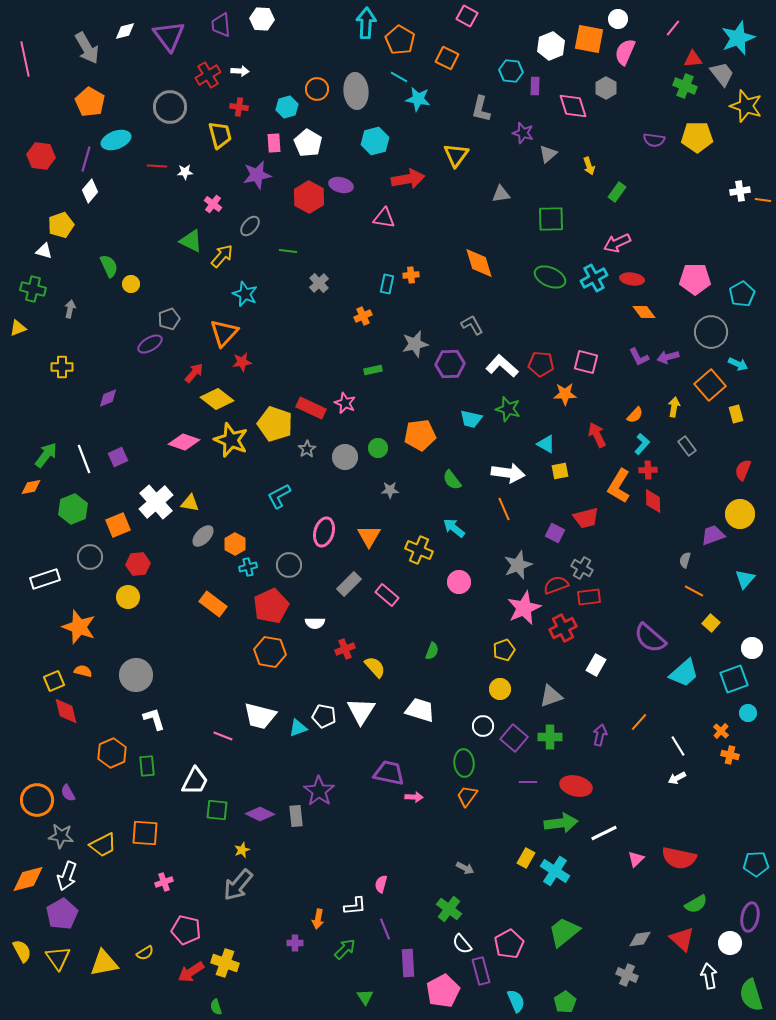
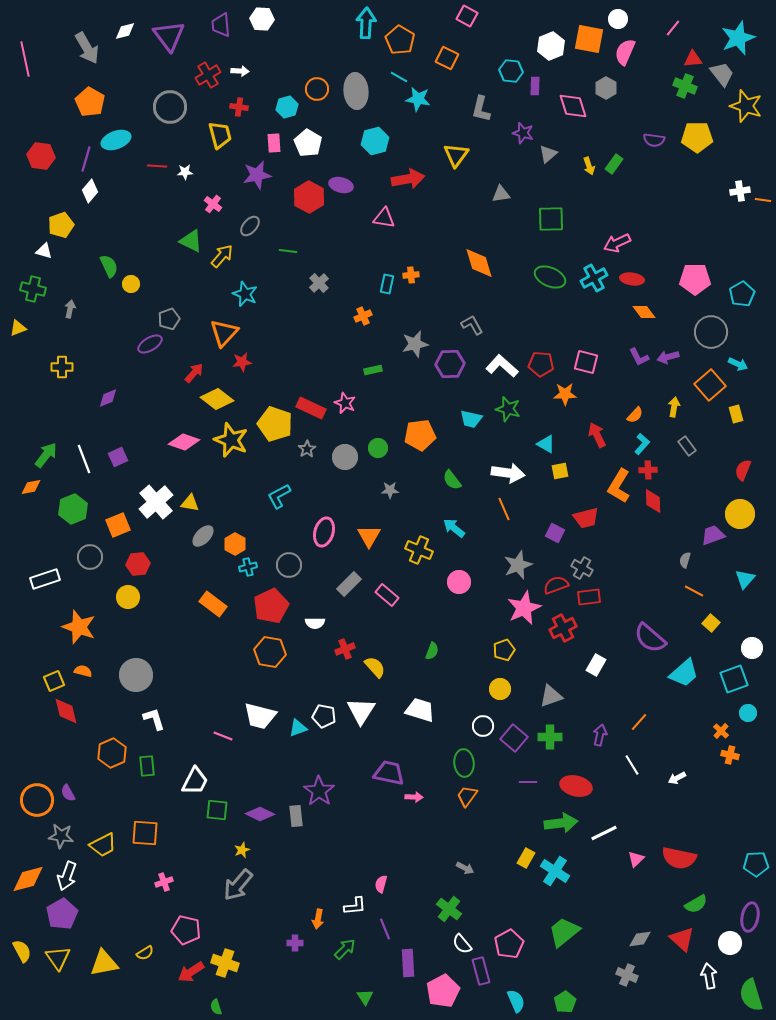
green rectangle at (617, 192): moved 3 px left, 28 px up
white line at (678, 746): moved 46 px left, 19 px down
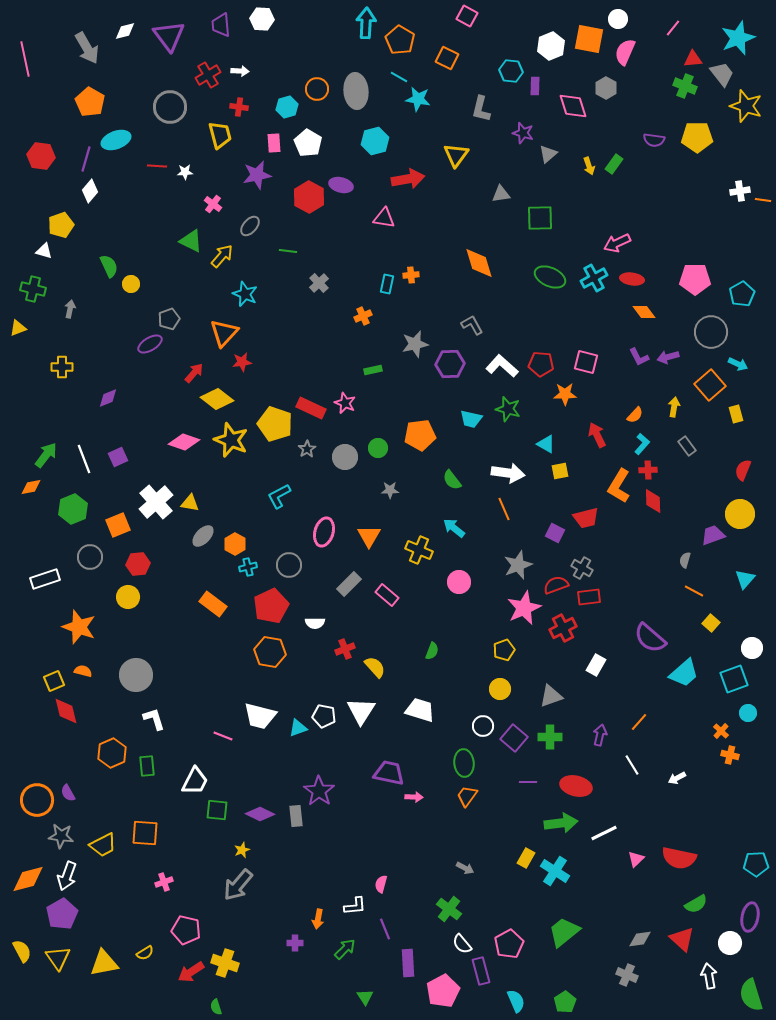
green square at (551, 219): moved 11 px left, 1 px up
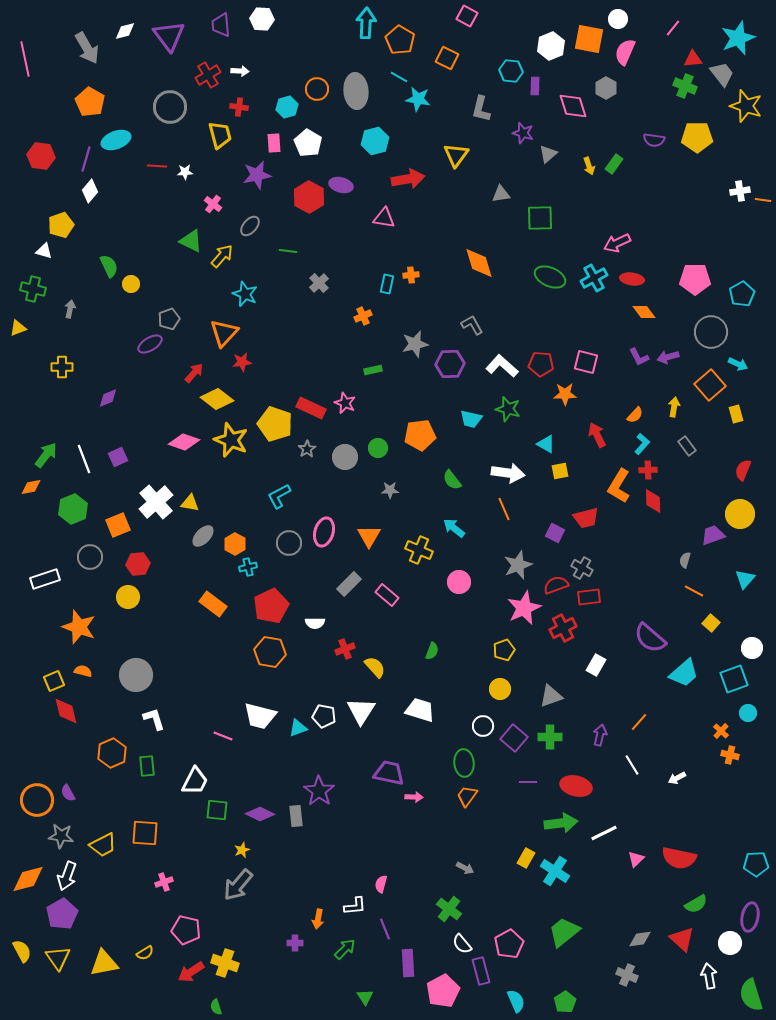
gray circle at (289, 565): moved 22 px up
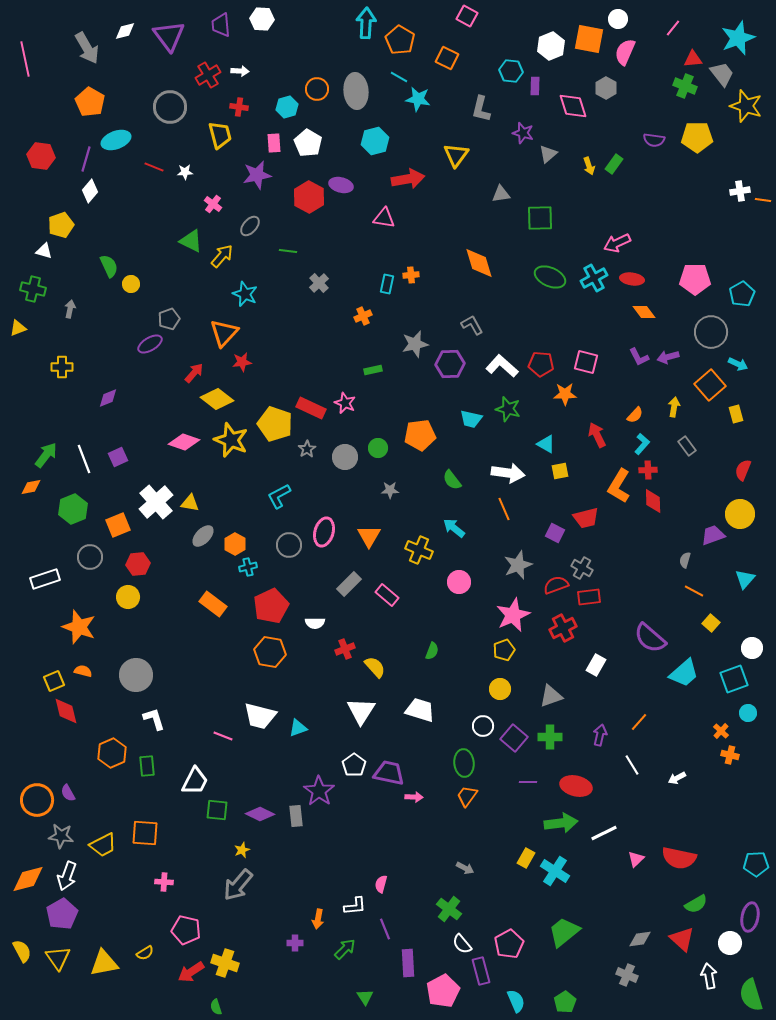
red line at (157, 166): moved 3 px left, 1 px down; rotated 18 degrees clockwise
gray circle at (289, 543): moved 2 px down
pink star at (524, 608): moved 11 px left, 7 px down
white pentagon at (324, 716): moved 30 px right, 49 px down; rotated 25 degrees clockwise
pink cross at (164, 882): rotated 24 degrees clockwise
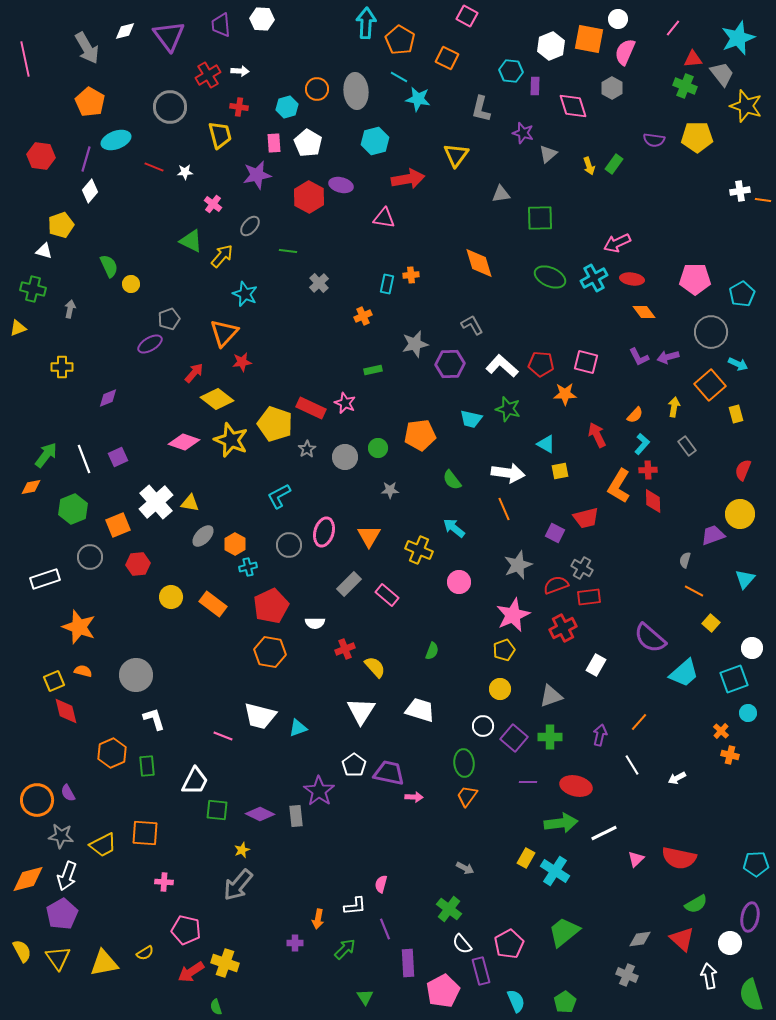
gray hexagon at (606, 88): moved 6 px right
yellow circle at (128, 597): moved 43 px right
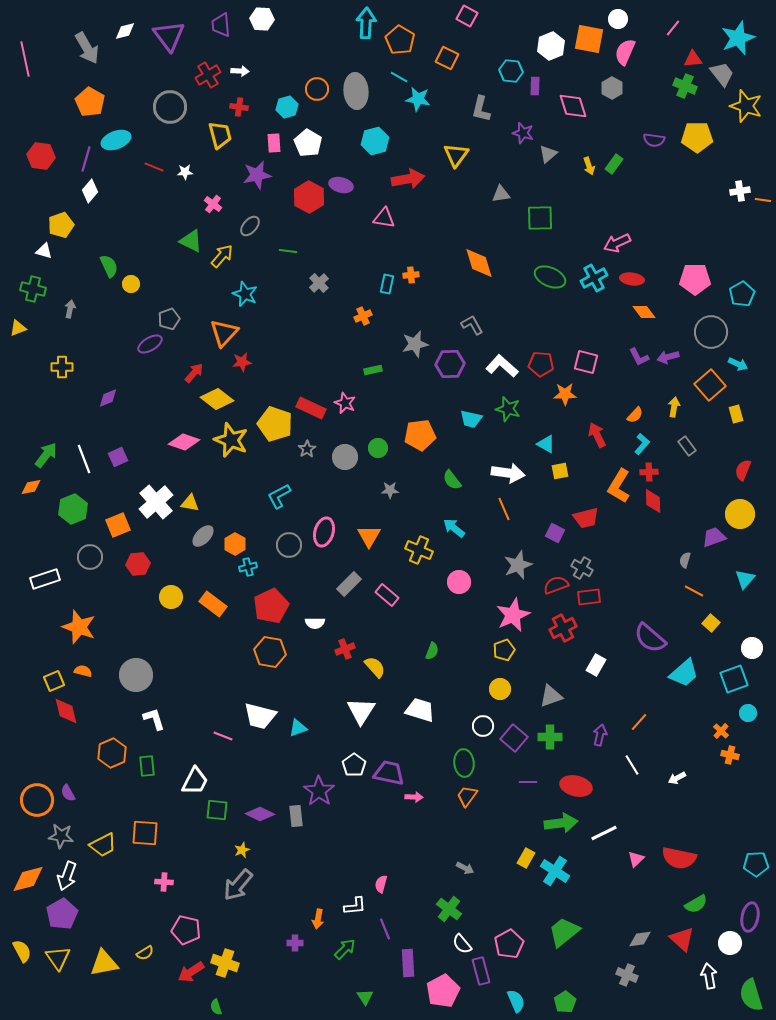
red cross at (648, 470): moved 1 px right, 2 px down
purple trapezoid at (713, 535): moved 1 px right, 2 px down
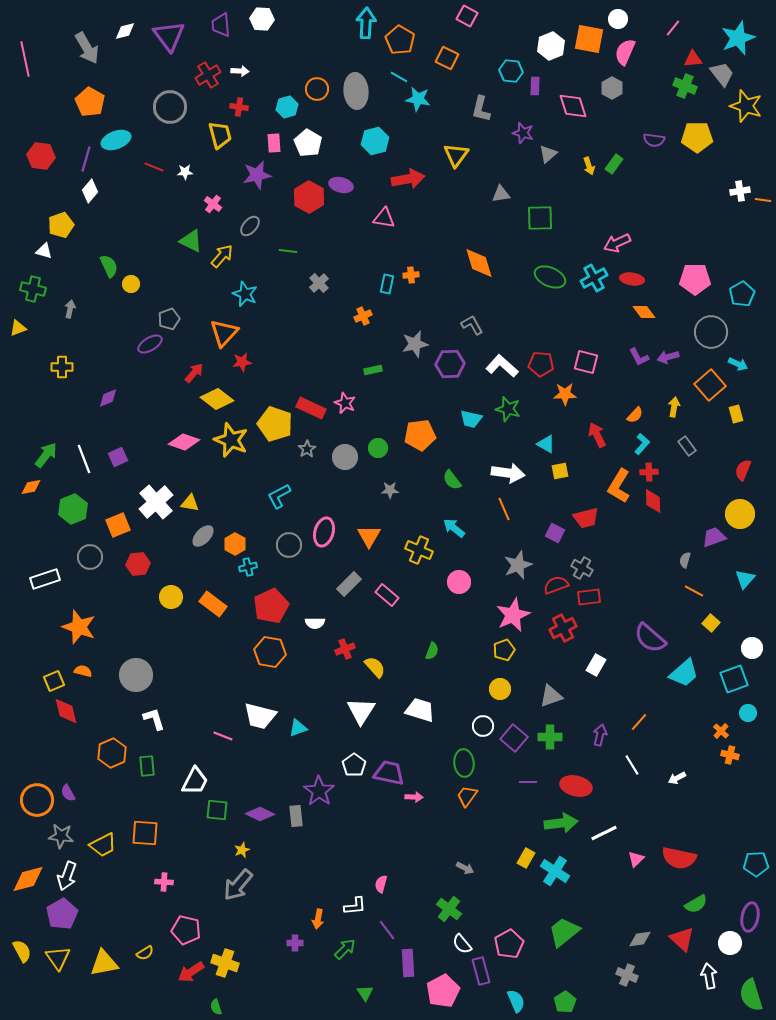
purple line at (385, 929): moved 2 px right, 1 px down; rotated 15 degrees counterclockwise
green triangle at (365, 997): moved 4 px up
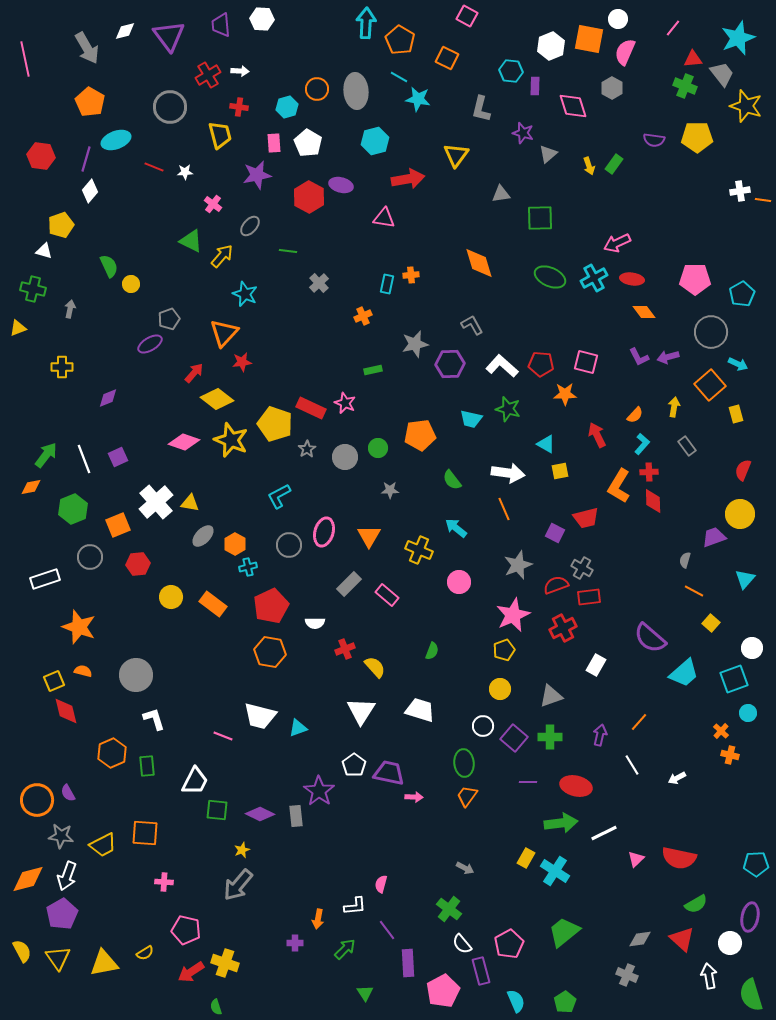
cyan arrow at (454, 528): moved 2 px right
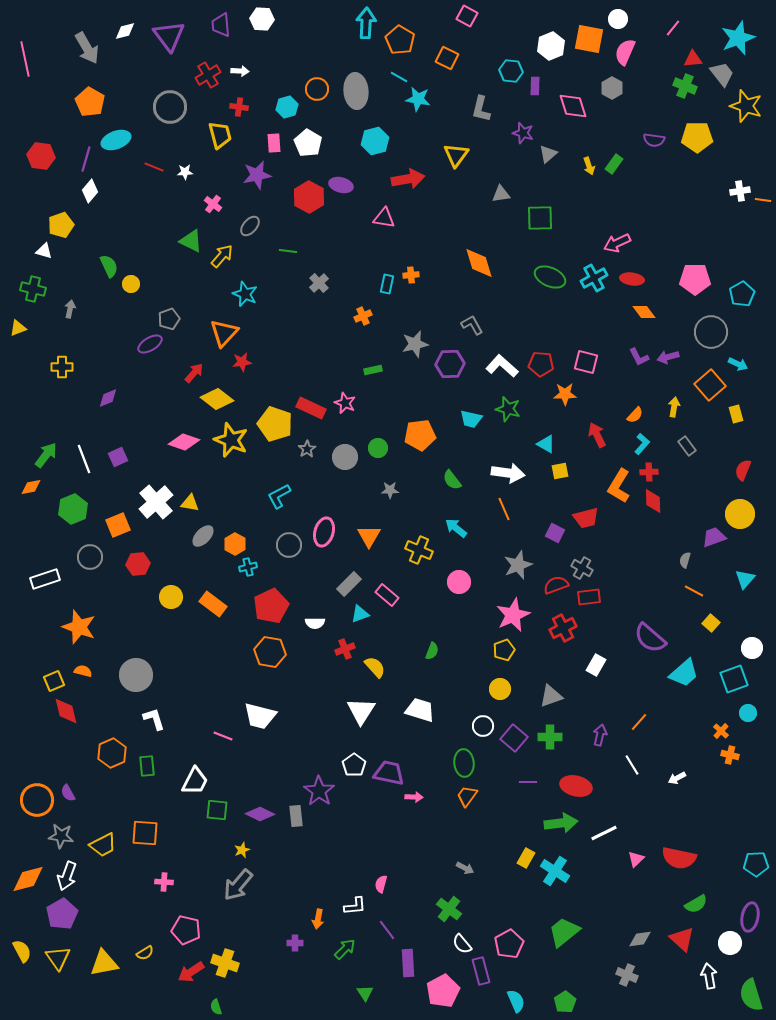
cyan triangle at (298, 728): moved 62 px right, 114 px up
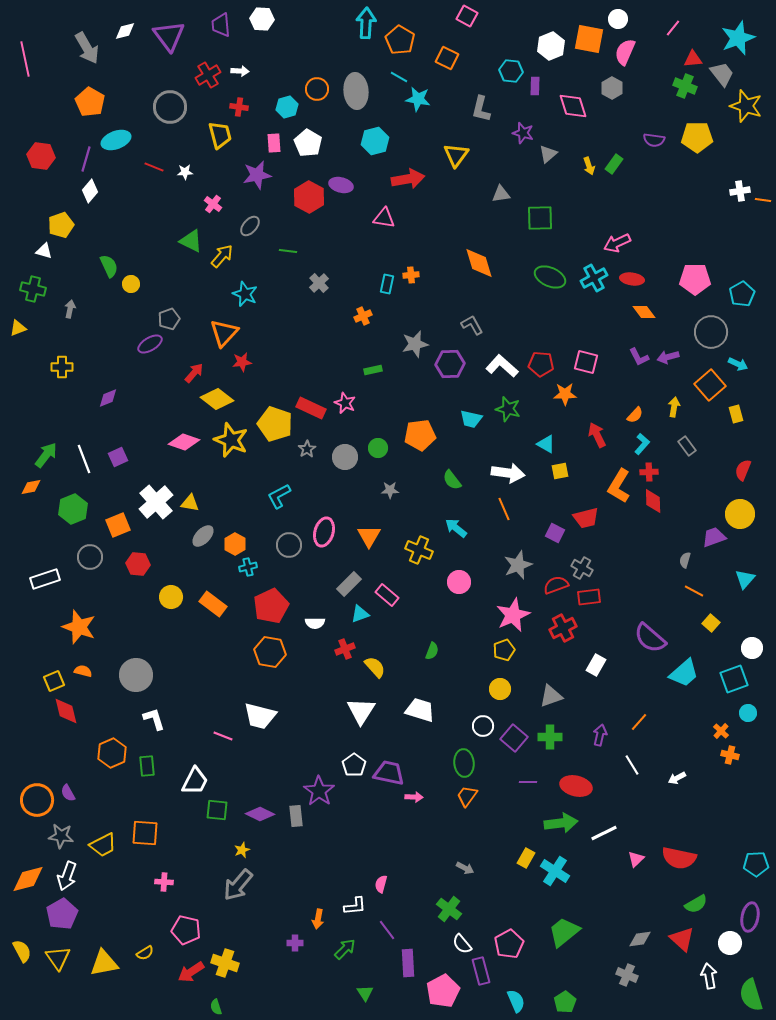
red hexagon at (138, 564): rotated 10 degrees clockwise
